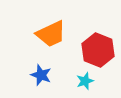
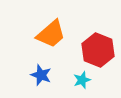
orange trapezoid: rotated 16 degrees counterclockwise
cyan star: moved 3 px left, 1 px up
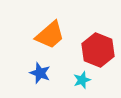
orange trapezoid: moved 1 px left, 1 px down
blue star: moved 1 px left, 2 px up
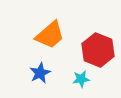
blue star: rotated 25 degrees clockwise
cyan star: moved 1 px left, 1 px up; rotated 12 degrees clockwise
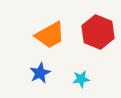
orange trapezoid: rotated 12 degrees clockwise
red hexagon: moved 18 px up
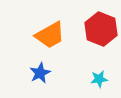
red hexagon: moved 3 px right, 3 px up
cyan star: moved 18 px right
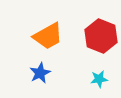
red hexagon: moved 7 px down
orange trapezoid: moved 2 px left, 1 px down
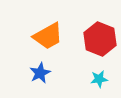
red hexagon: moved 1 px left, 3 px down
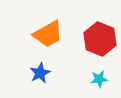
orange trapezoid: moved 2 px up
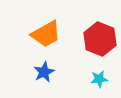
orange trapezoid: moved 2 px left
blue star: moved 4 px right, 1 px up
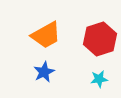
orange trapezoid: moved 1 px down
red hexagon: rotated 20 degrees clockwise
